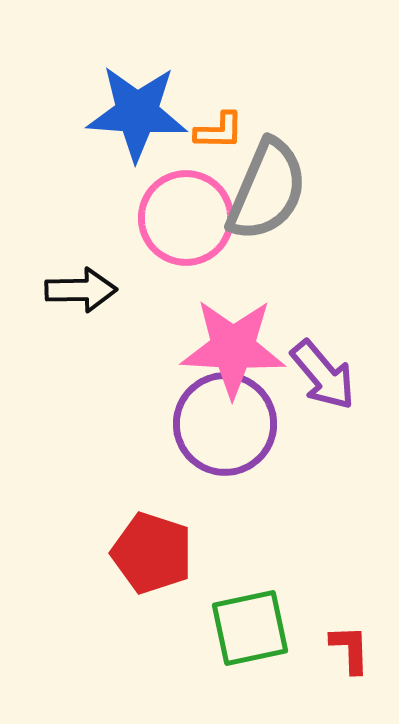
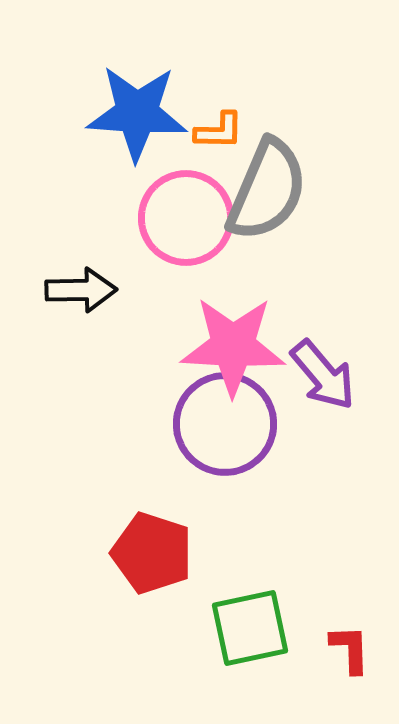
pink star: moved 2 px up
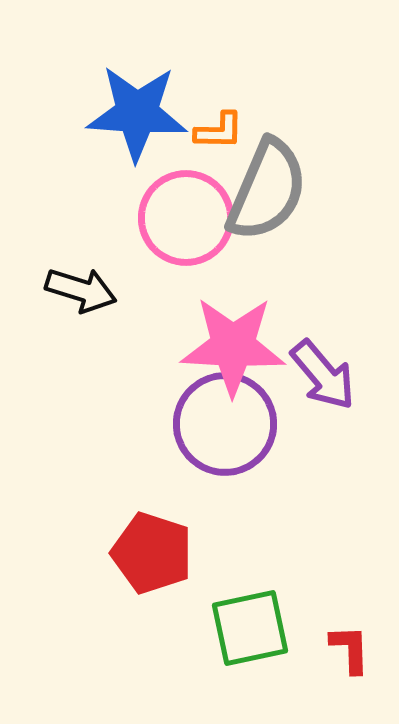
black arrow: rotated 18 degrees clockwise
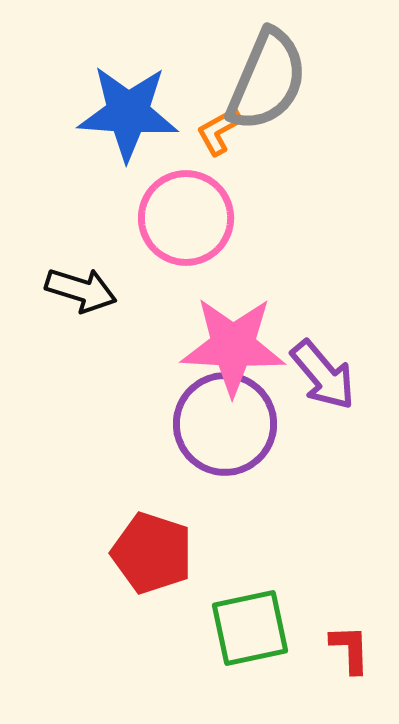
blue star: moved 9 px left
orange L-shape: rotated 150 degrees clockwise
gray semicircle: moved 110 px up
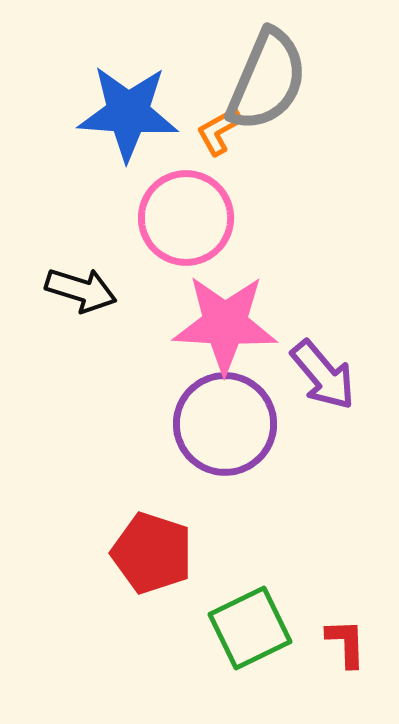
pink star: moved 8 px left, 22 px up
green square: rotated 14 degrees counterclockwise
red L-shape: moved 4 px left, 6 px up
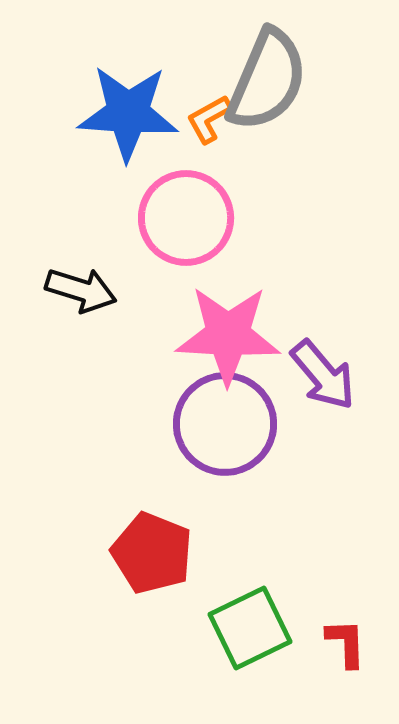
orange L-shape: moved 10 px left, 12 px up
pink star: moved 3 px right, 11 px down
red pentagon: rotated 4 degrees clockwise
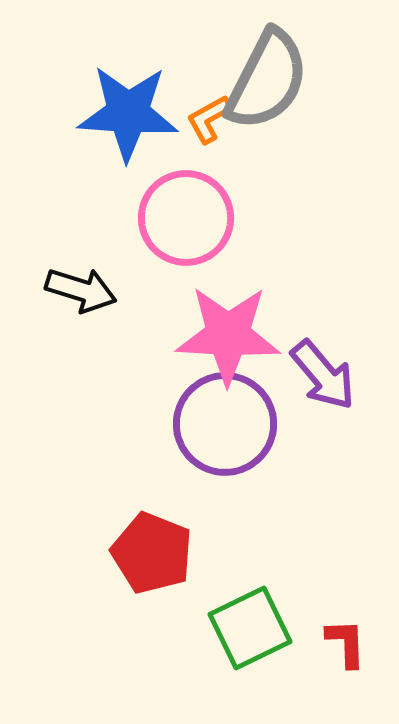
gray semicircle: rotated 4 degrees clockwise
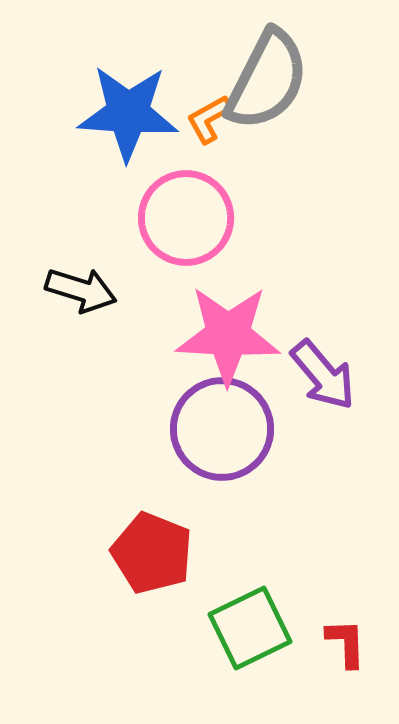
purple circle: moved 3 px left, 5 px down
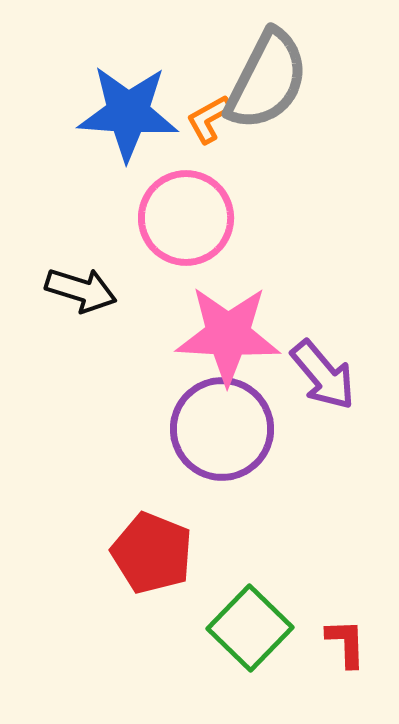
green square: rotated 20 degrees counterclockwise
